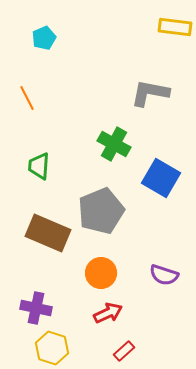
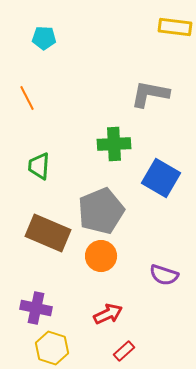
cyan pentagon: rotated 25 degrees clockwise
gray L-shape: moved 1 px down
green cross: rotated 32 degrees counterclockwise
orange circle: moved 17 px up
red arrow: moved 1 px down
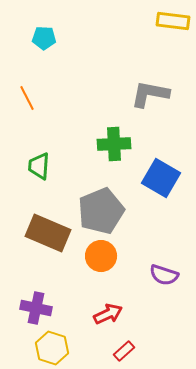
yellow rectangle: moved 2 px left, 6 px up
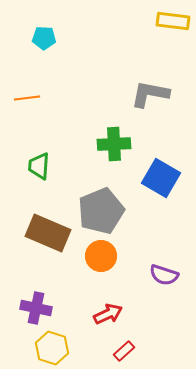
orange line: rotated 70 degrees counterclockwise
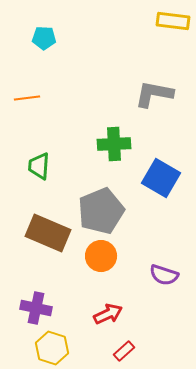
gray L-shape: moved 4 px right
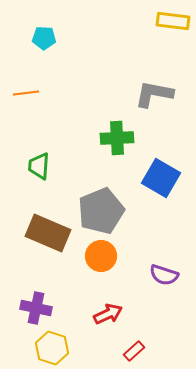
orange line: moved 1 px left, 5 px up
green cross: moved 3 px right, 6 px up
red rectangle: moved 10 px right
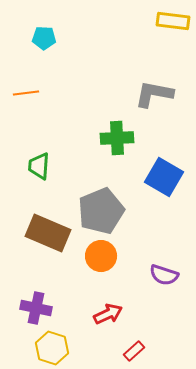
blue square: moved 3 px right, 1 px up
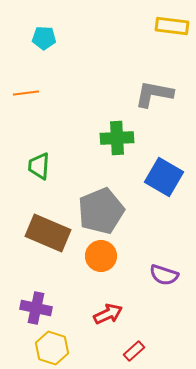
yellow rectangle: moved 1 px left, 5 px down
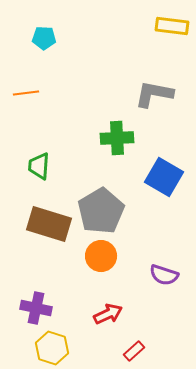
gray pentagon: rotated 9 degrees counterclockwise
brown rectangle: moved 1 px right, 9 px up; rotated 6 degrees counterclockwise
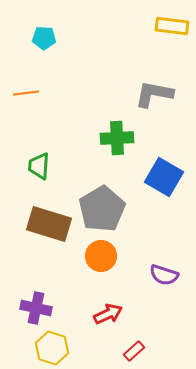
gray pentagon: moved 1 px right, 2 px up
